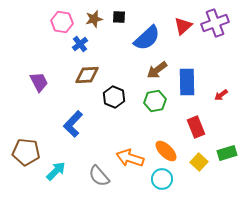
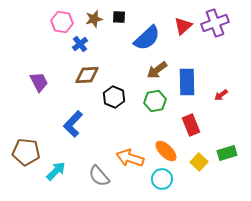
red rectangle: moved 5 px left, 2 px up
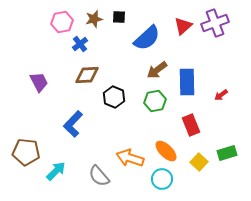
pink hexagon: rotated 20 degrees counterclockwise
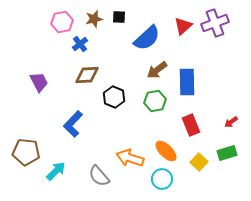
red arrow: moved 10 px right, 27 px down
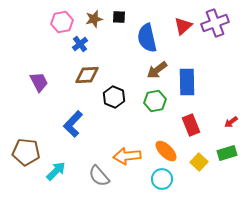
blue semicircle: rotated 120 degrees clockwise
orange arrow: moved 3 px left, 2 px up; rotated 24 degrees counterclockwise
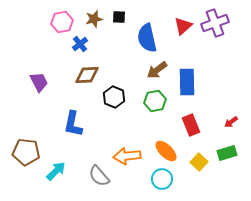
blue L-shape: rotated 32 degrees counterclockwise
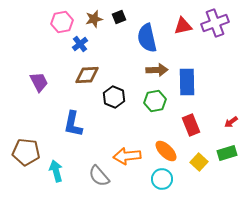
black square: rotated 24 degrees counterclockwise
red triangle: rotated 30 degrees clockwise
brown arrow: rotated 145 degrees counterclockwise
cyan arrow: rotated 60 degrees counterclockwise
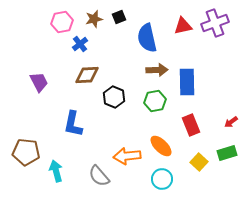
orange ellipse: moved 5 px left, 5 px up
